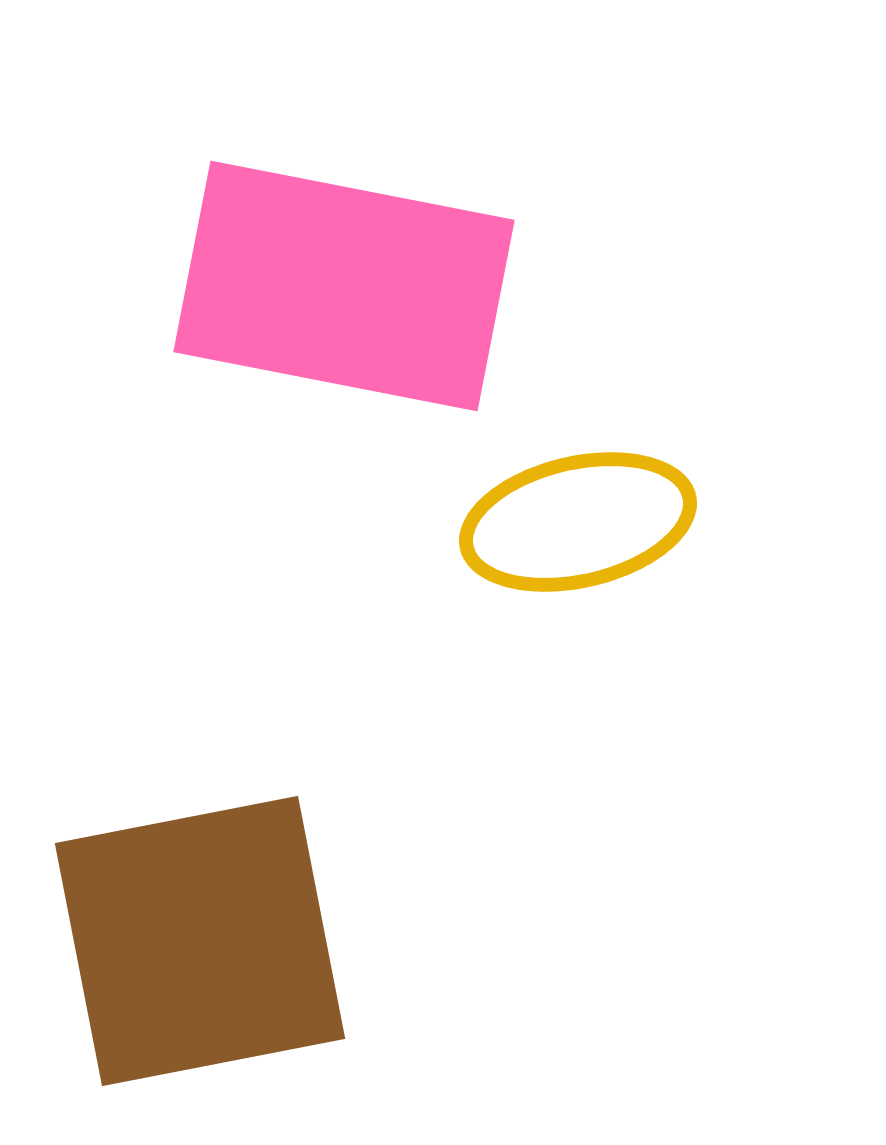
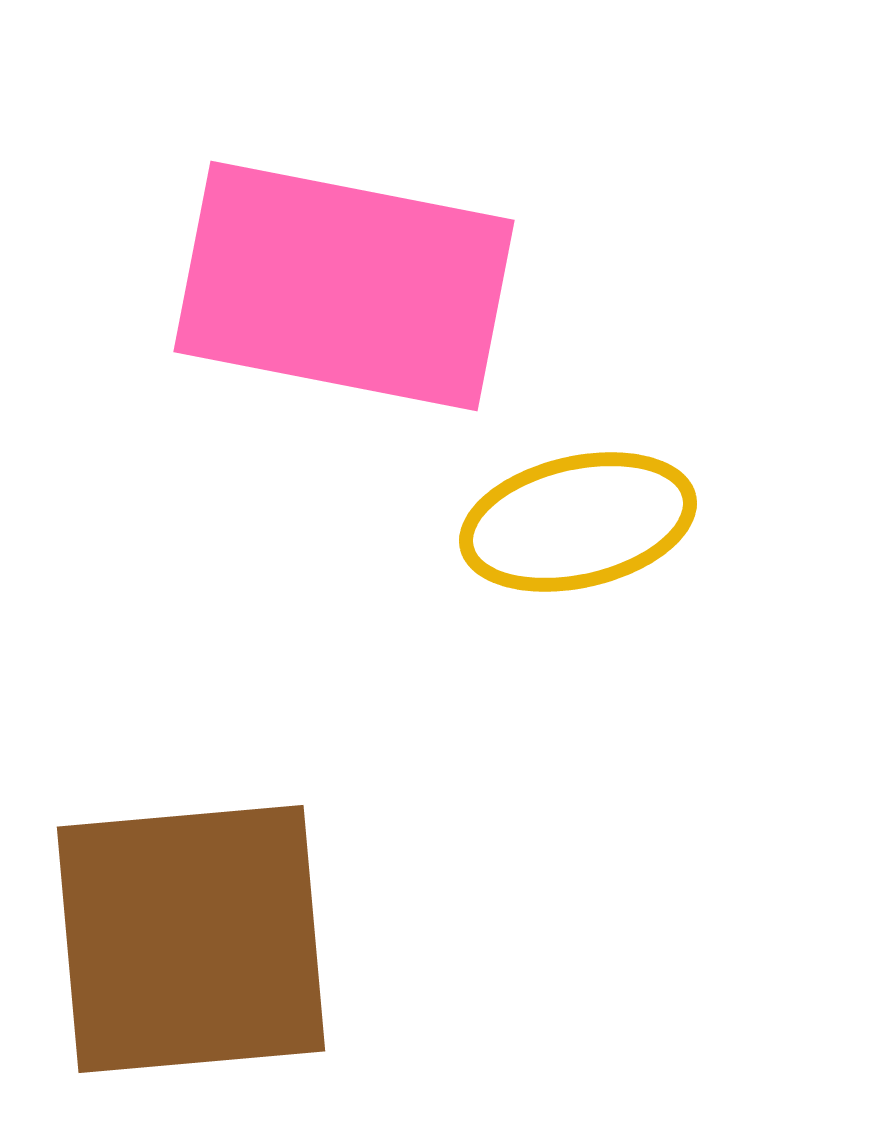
brown square: moved 9 px left, 2 px up; rotated 6 degrees clockwise
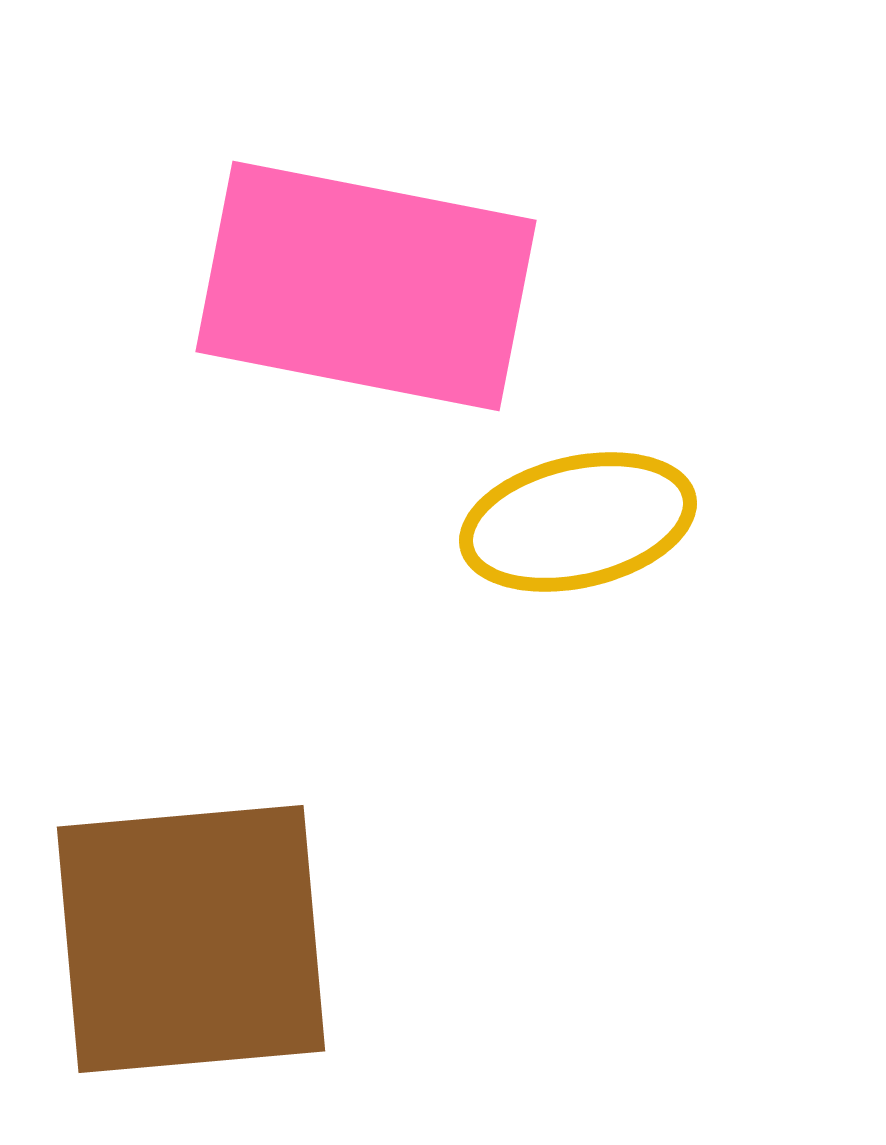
pink rectangle: moved 22 px right
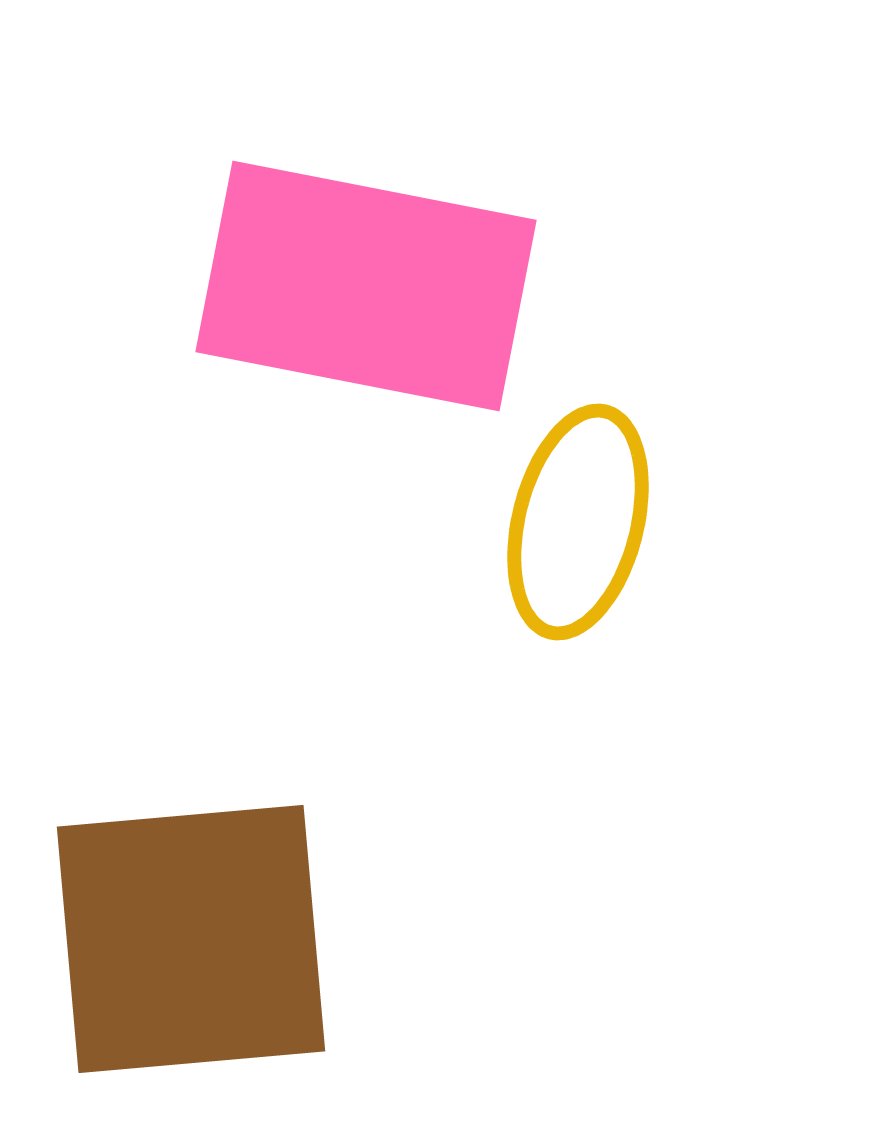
yellow ellipse: rotated 63 degrees counterclockwise
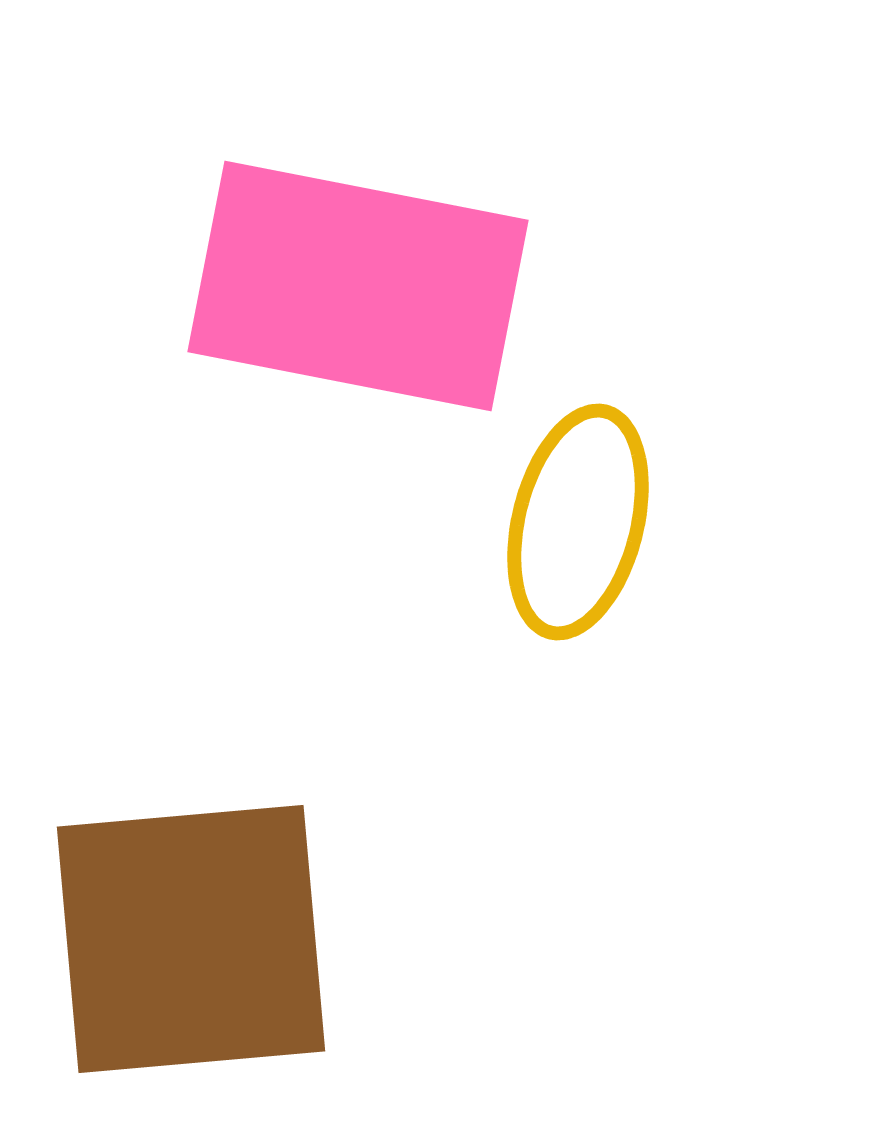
pink rectangle: moved 8 px left
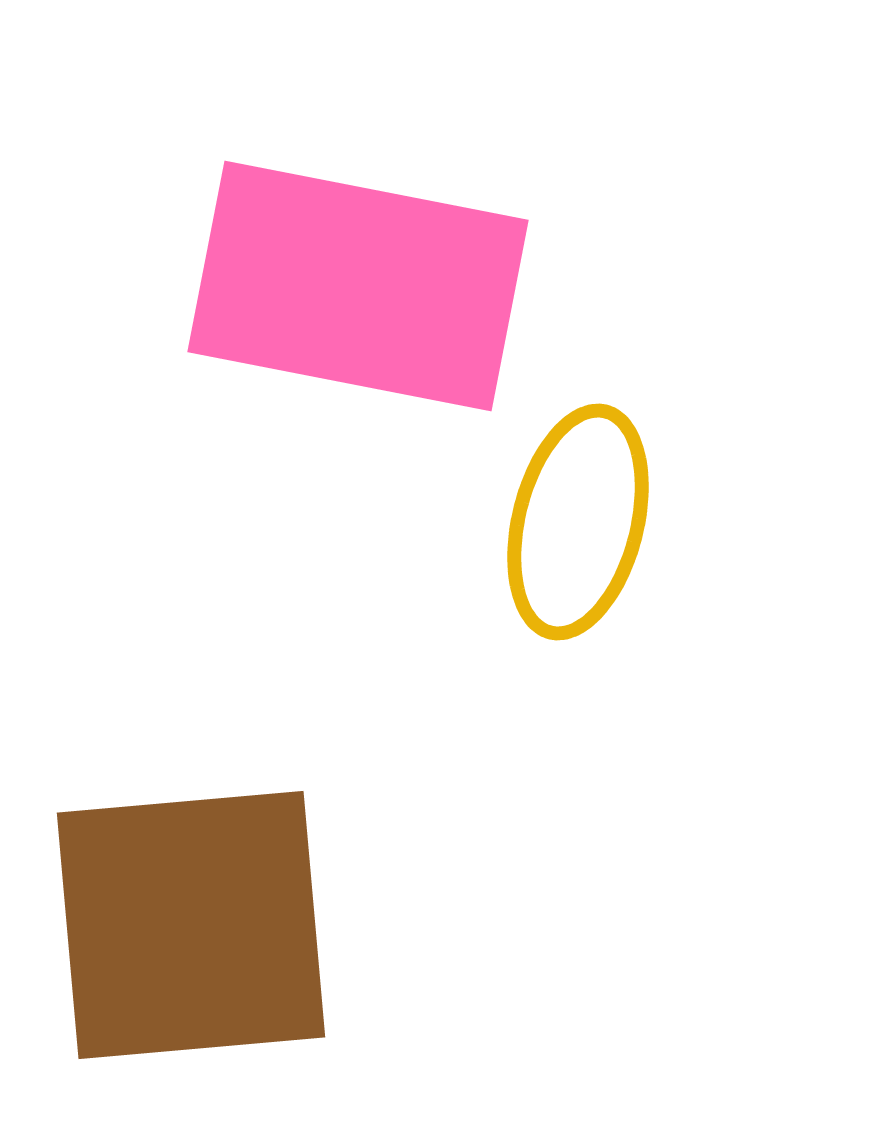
brown square: moved 14 px up
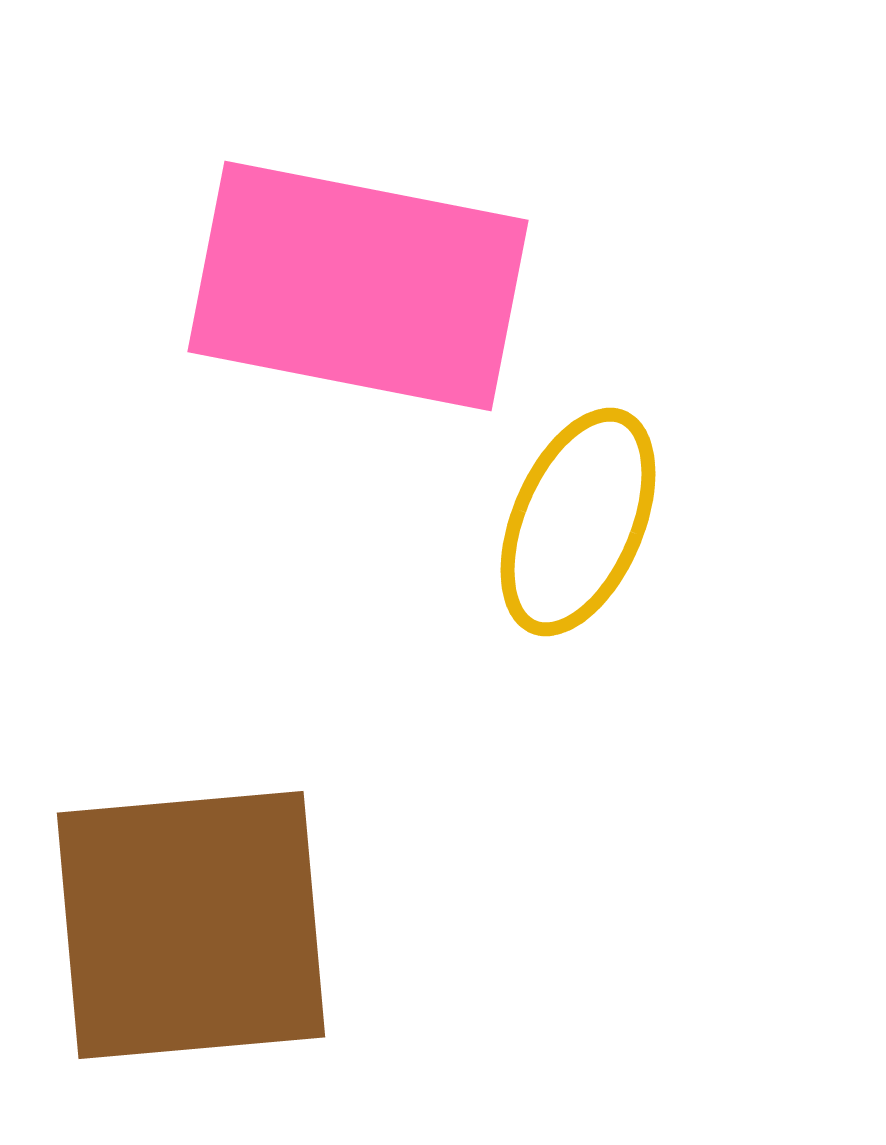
yellow ellipse: rotated 9 degrees clockwise
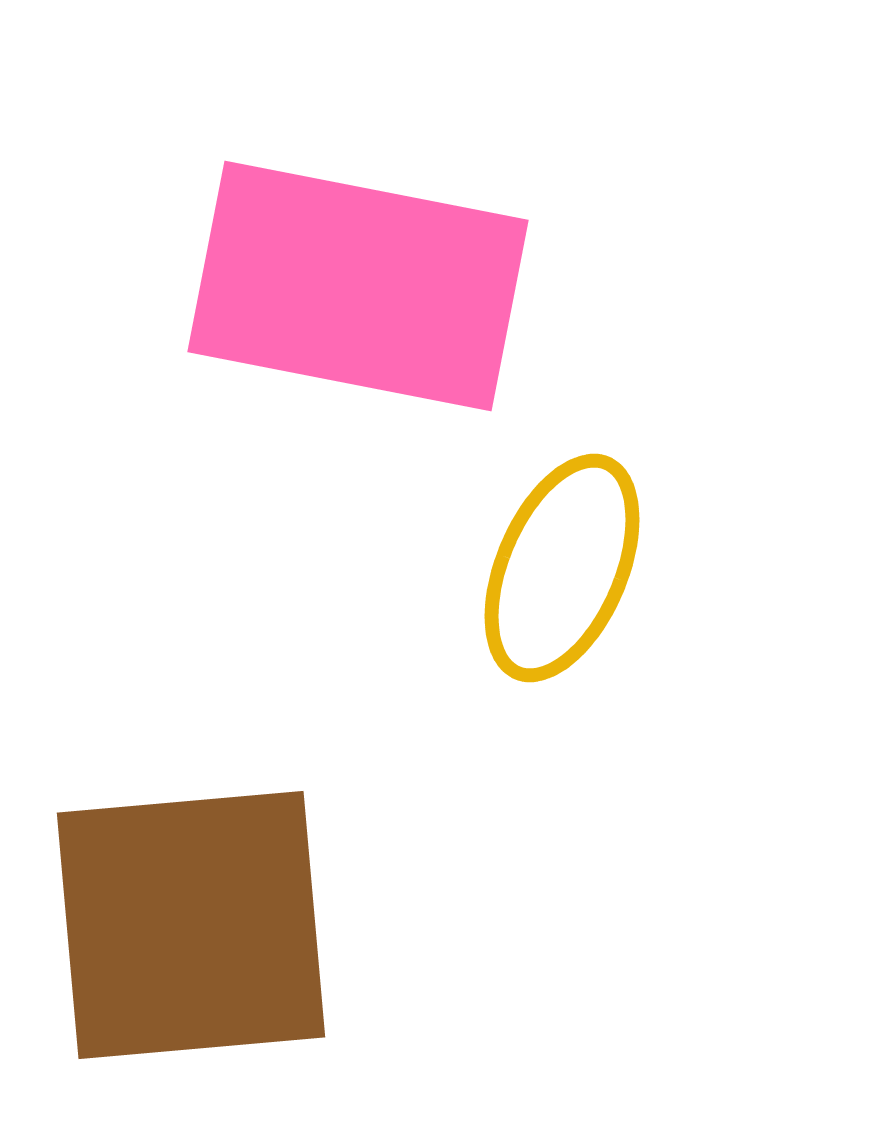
yellow ellipse: moved 16 px left, 46 px down
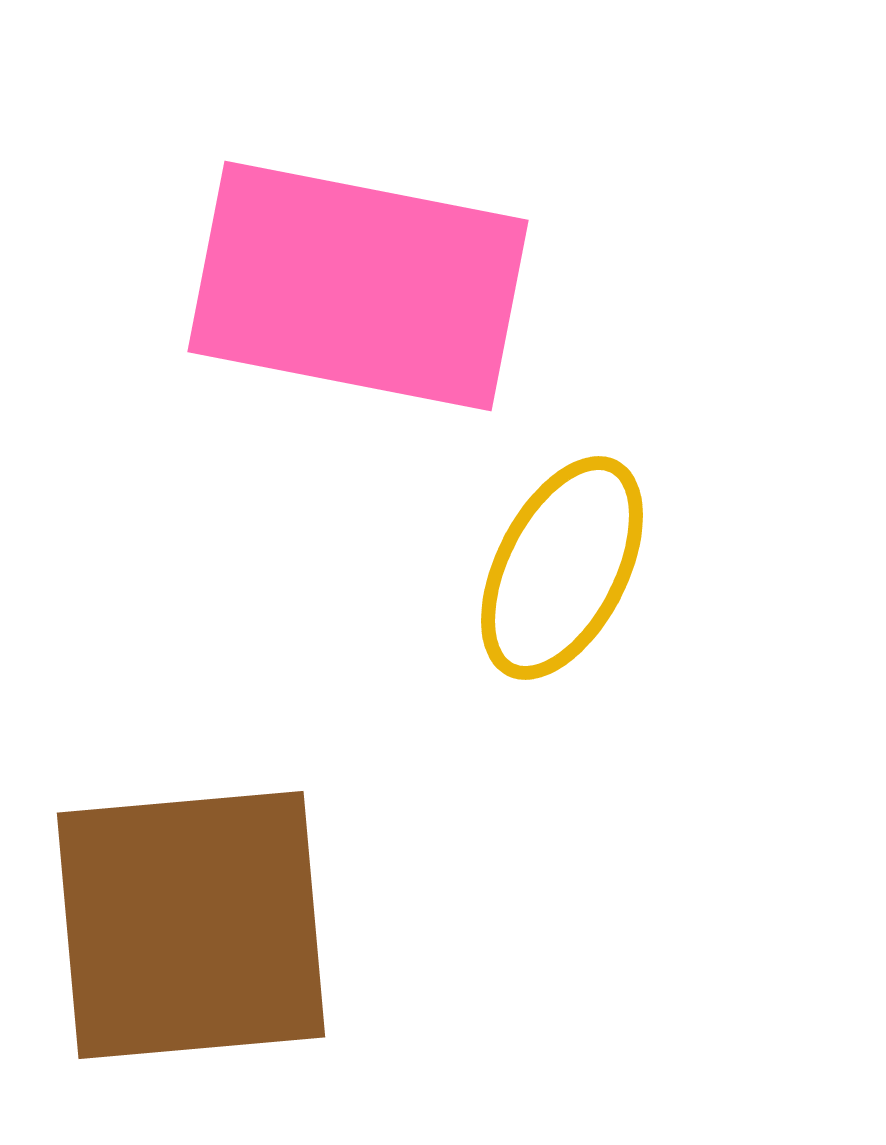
yellow ellipse: rotated 4 degrees clockwise
